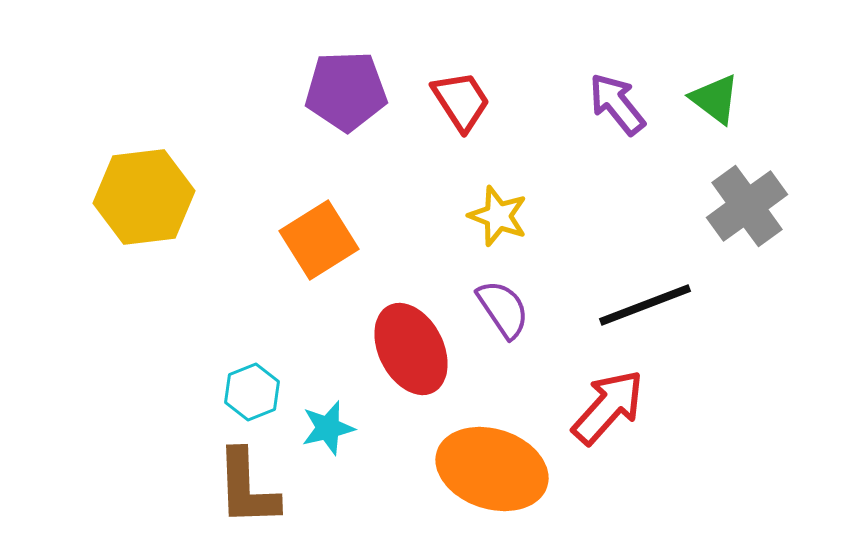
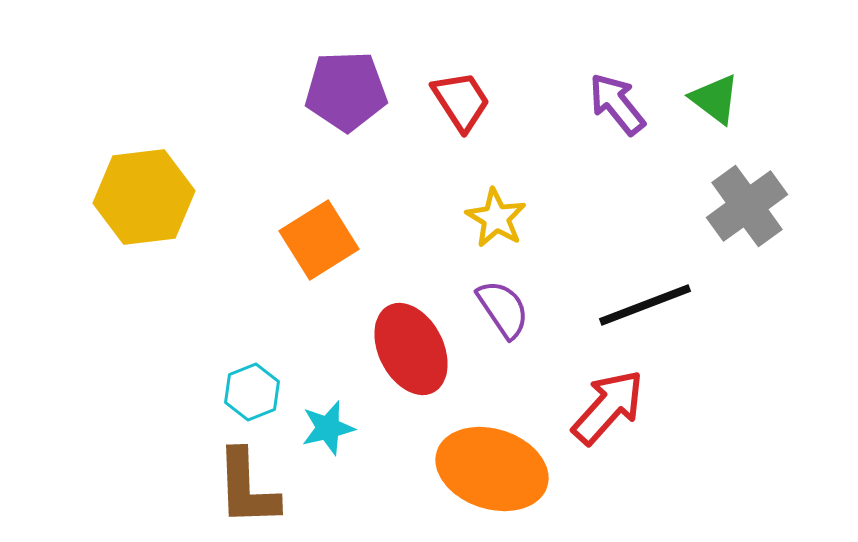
yellow star: moved 2 px left, 2 px down; rotated 10 degrees clockwise
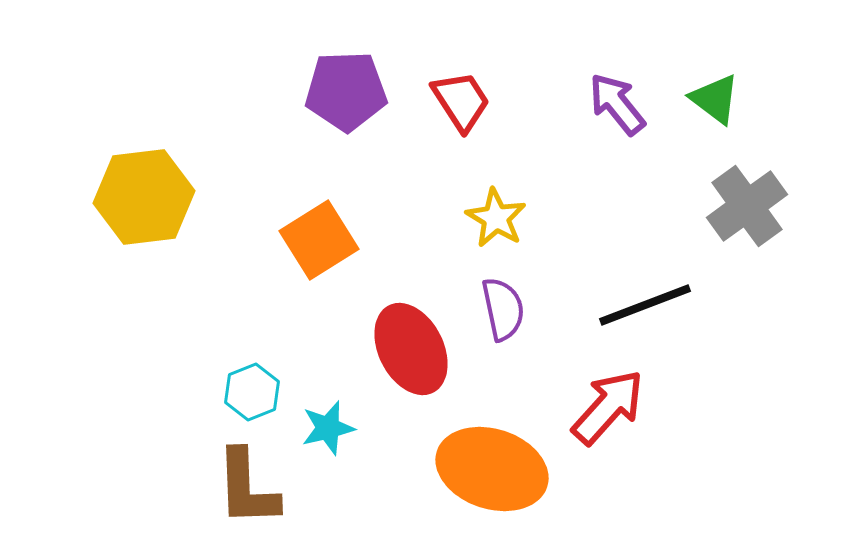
purple semicircle: rotated 22 degrees clockwise
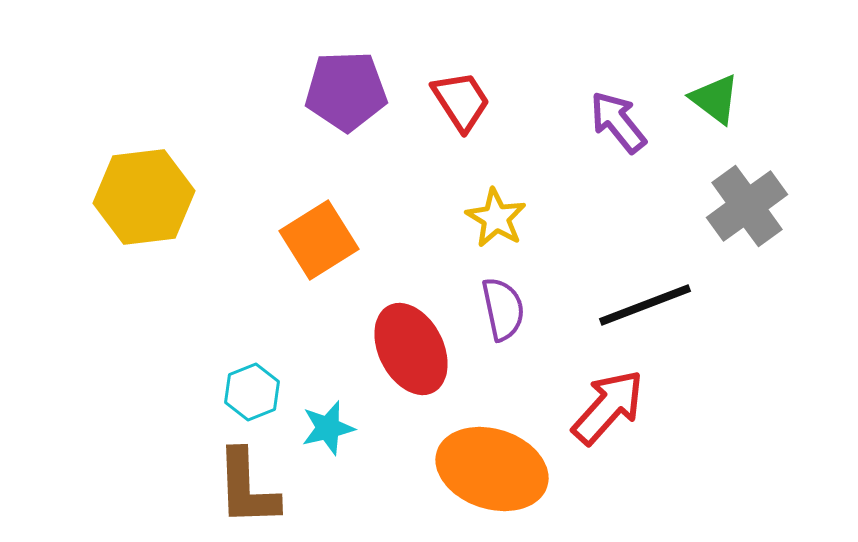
purple arrow: moved 1 px right, 18 px down
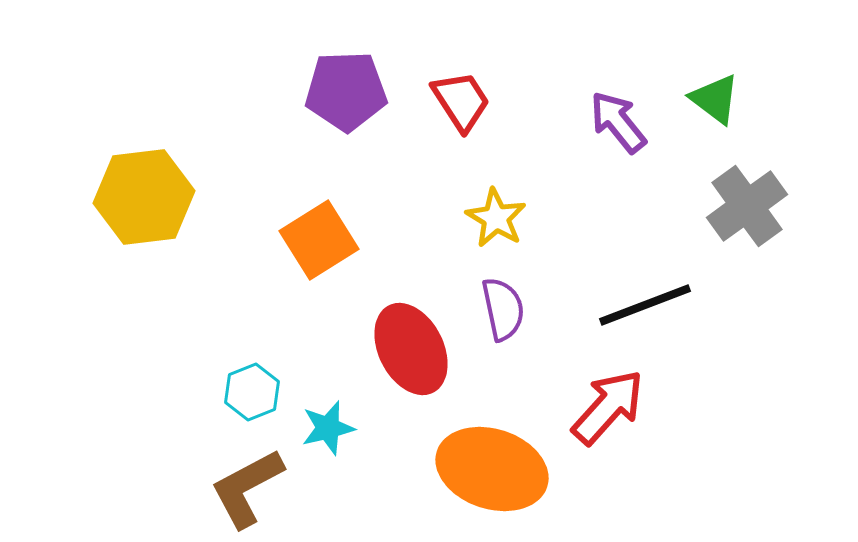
brown L-shape: rotated 64 degrees clockwise
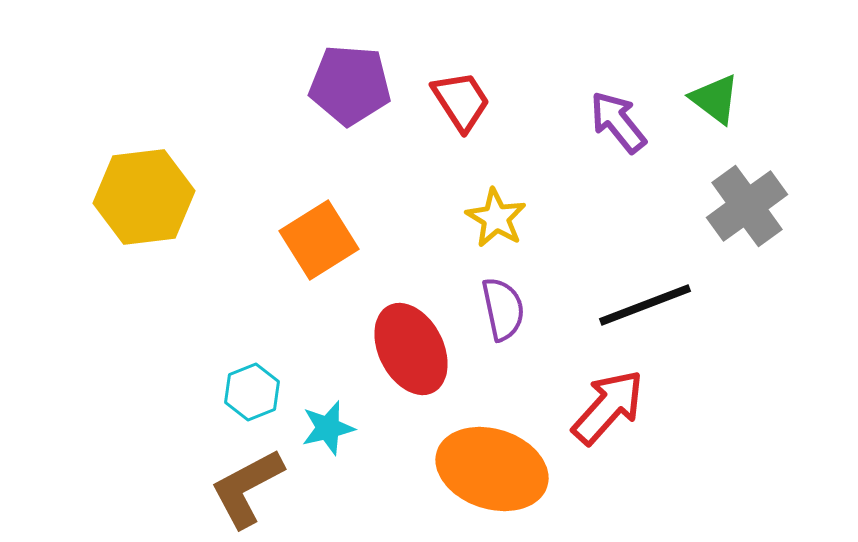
purple pentagon: moved 4 px right, 6 px up; rotated 6 degrees clockwise
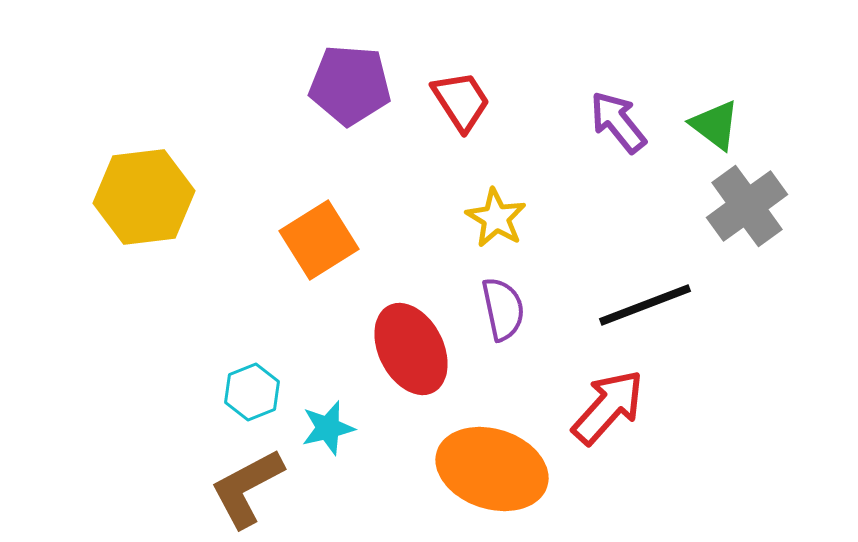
green triangle: moved 26 px down
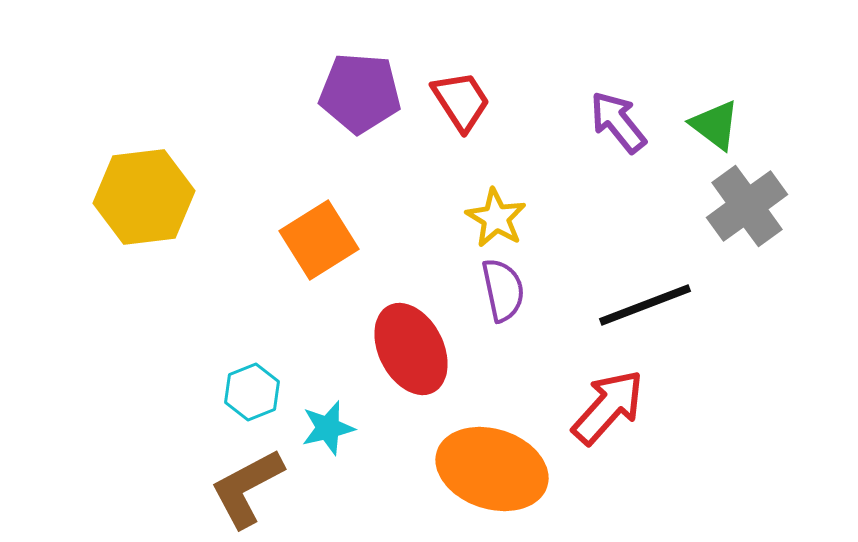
purple pentagon: moved 10 px right, 8 px down
purple semicircle: moved 19 px up
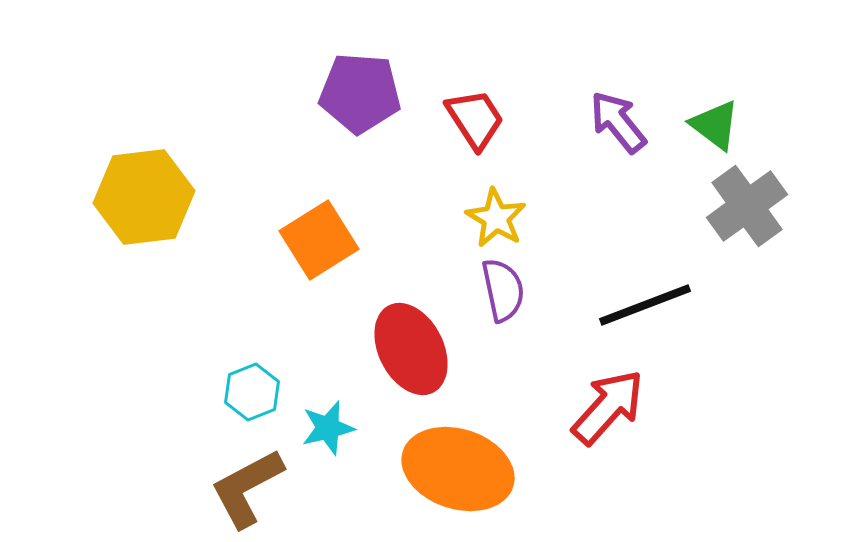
red trapezoid: moved 14 px right, 18 px down
orange ellipse: moved 34 px left
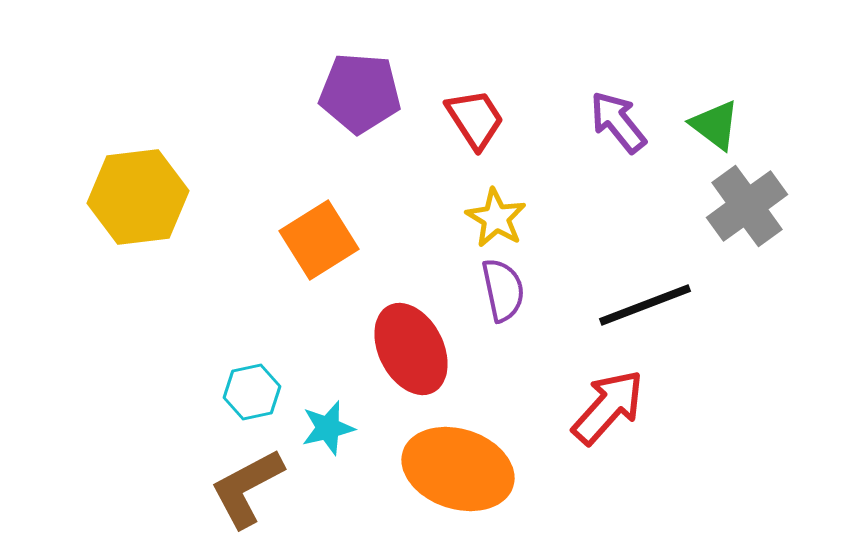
yellow hexagon: moved 6 px left
cyan hexagon: rotated 10 degrees clockwise
